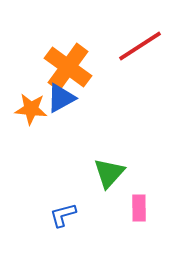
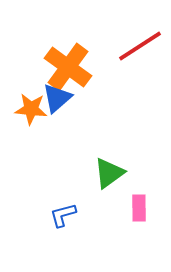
blue triangle: moved 4 px left; rotated 12 degrees counterclockwise
green triangle: rotated 12 degrees clockwise
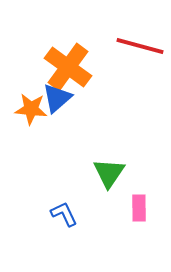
red line: rotated 48 degrees clockwise
green triangle: rotated 20 degrees counterclockwise
blue L-shape: moved 1 px right, 1 px up; rotated 80 degrees clockwise
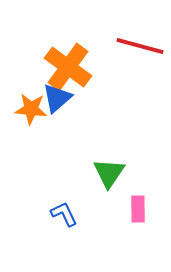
pink rectangle: moved 1 px left, 1 px down
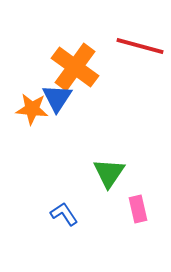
orange cross: moved 7 px right
blue triangle: rotated 16 degrees counterclockwise
orange star: moved 1 px right
pink rectangle: rotated 12 degrees counterclockwise
blue L-shape: rotated 8 degrees counterclockwise
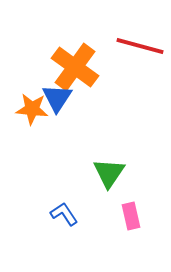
pink rectangle: moved 7 px left, 7 px down
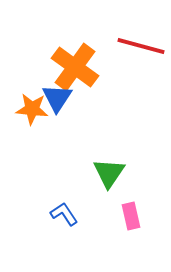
red line: moved 1 px right
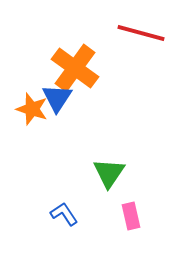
red line: moved 13 px up
orange cross: moved 1 px down
orange star: rotated 12 degrees clockwise
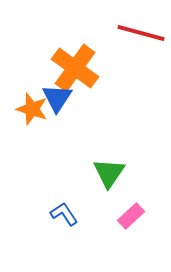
pink rectangle: rotated 60 degrees clockwise
